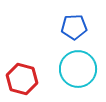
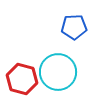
cyan circle: moved 20 px left, 3 px down
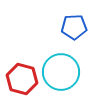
cyan circle: moved 3 px right
